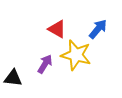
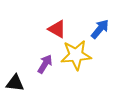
blue arrow: moved 2 px right
yellow star: rotated 20 degrees counterclockwise
black triangle: moved 2 px right, 5 px down
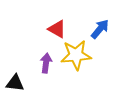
purple arrow: moved 1 px right, 1 px up; rotated 24 degrees counterclockwise
